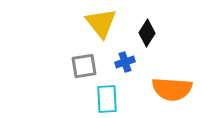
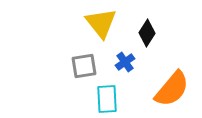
blue cross: rotated 18 degrees counterclockwise
orange semicircle: rotated 54 degrees counterclockwise
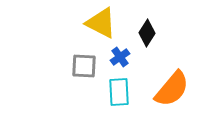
yellow triangle: rotated 24 degrees counterclockwise
blue cross: moved 5 px left, 5 px up
gray square: rotated 12 degrees clockwise
cyan rectangle: moved 12 px right, 7 px up
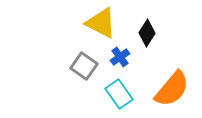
gray square: rotated 32 degrees clockwise
cyan rectangle: moved 2 px down; rotated 32 degrees counterclockwise
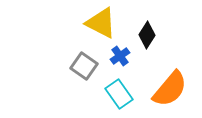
black diamond: moved 2 px down
blue cross: moved 1 px up
orange semicircle: moved 2 px left
